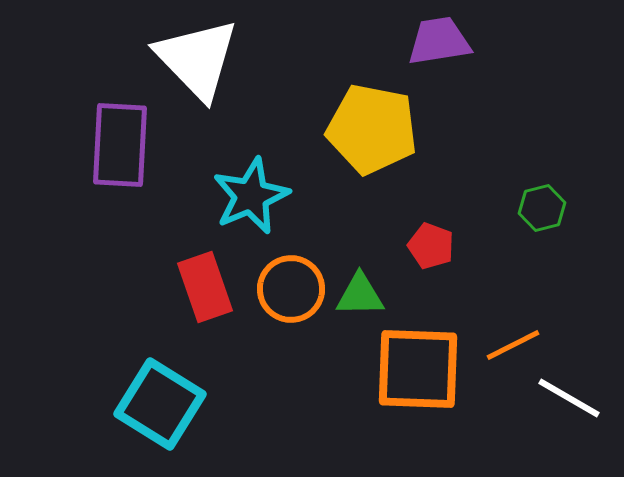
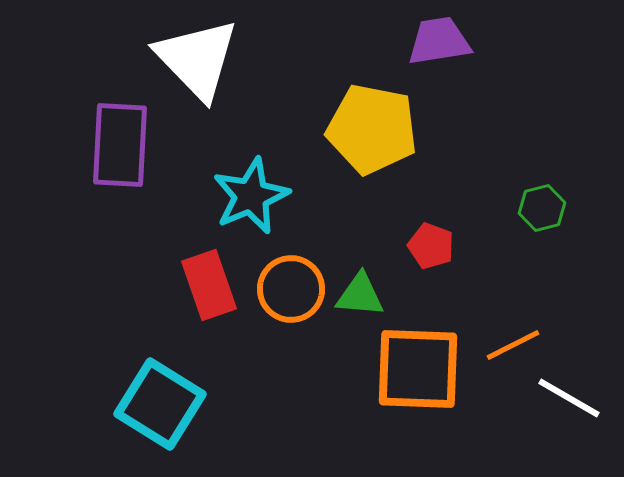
red rectangle: moved 4 px right, 2 px up
green triangle: rotated 6 degrees clockwise
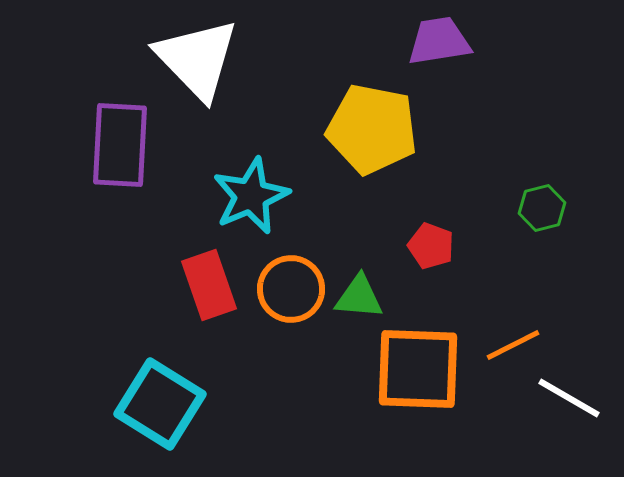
green triangle: moved 1 px left, 2 px down
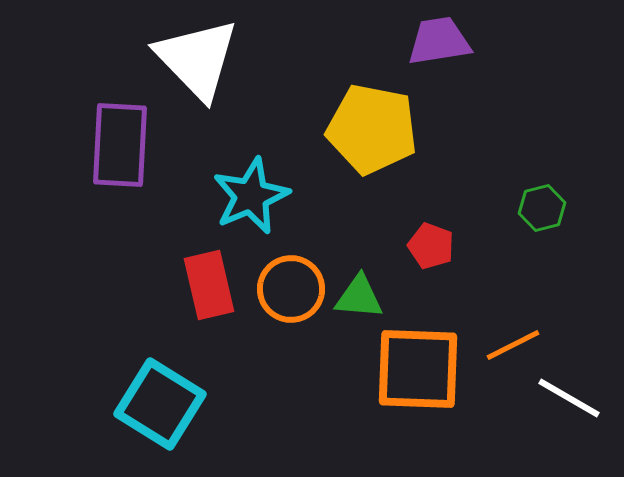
red rectangle: rotated 6 degrees clockwise
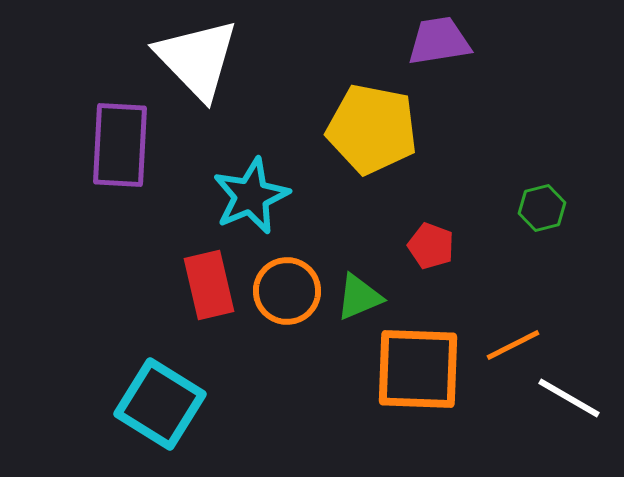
orange circle: moved 4 px left, 2 px down
green triangle: rotated 28 degrees counterclockwise
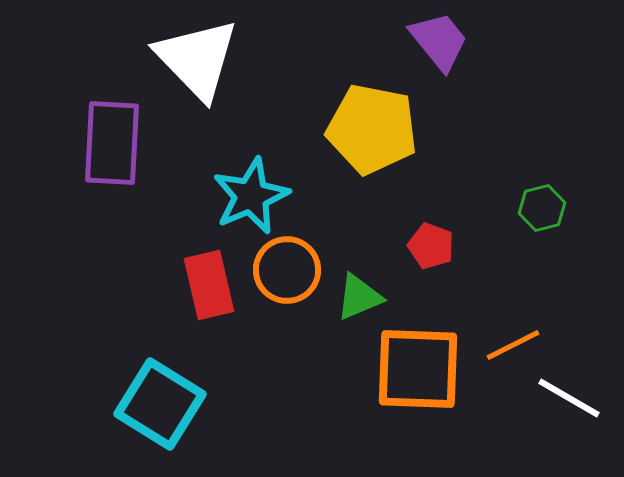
purple trapezoid: rotated 60 degrees clockwise
purple rectangle: moved 8 px left, 2 px up
orange circle: moved 21 px up
